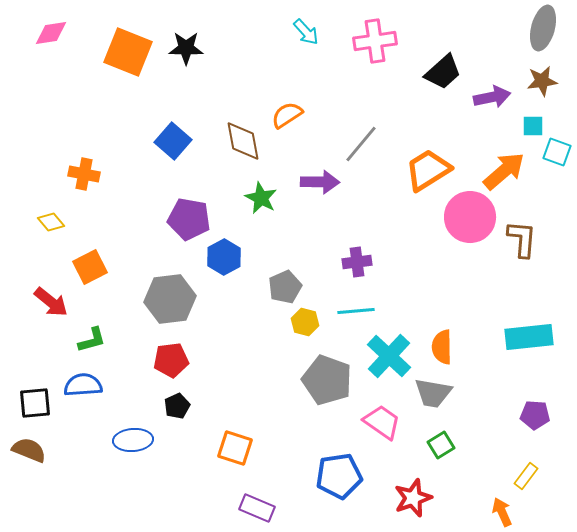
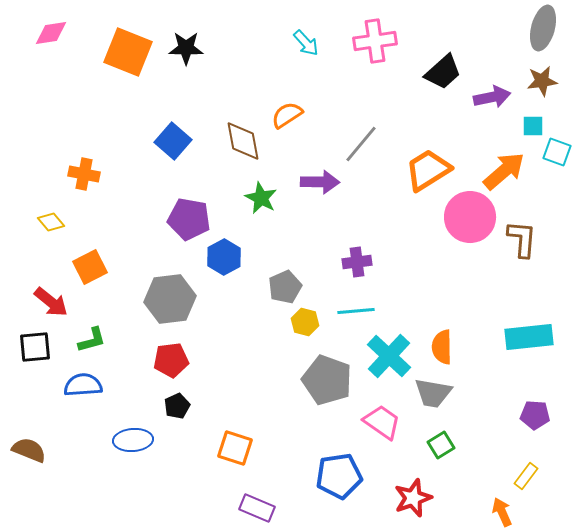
cyan arrow at (306, 32): moved 11 px down
black square at (35, 403): moved 56 px up
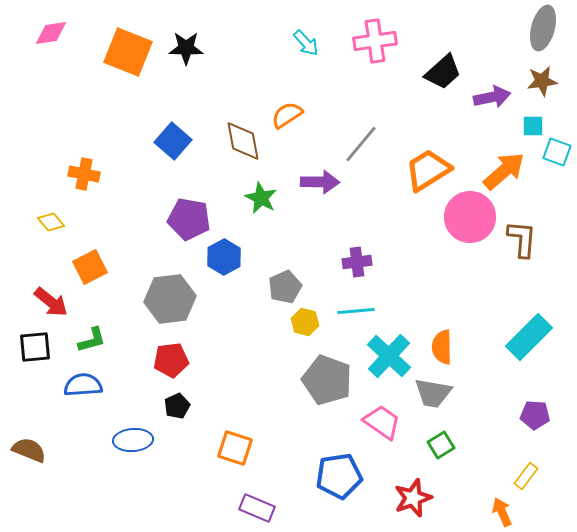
cyan rectangle at (529, 337): rotated 39 degrees counterclockwise
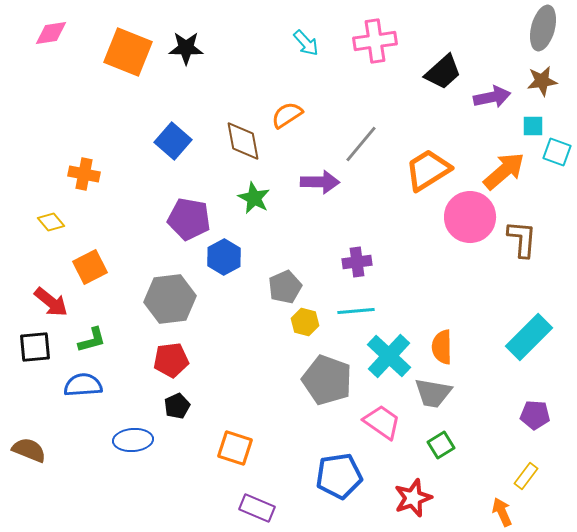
green star at (261, 198): moved 7 px left
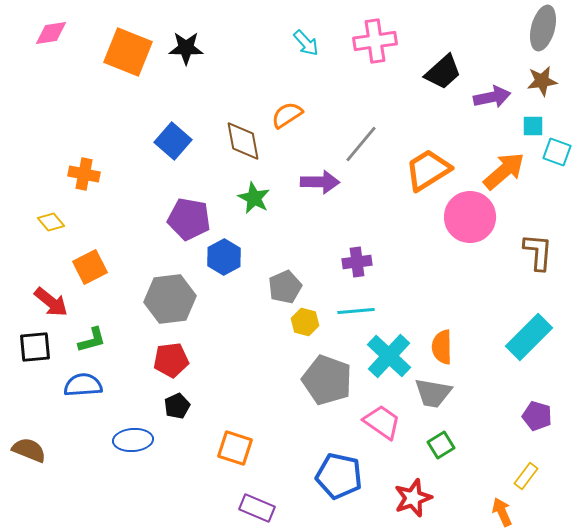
brown L-shape at (522, 239): moved 16 px right, 13 px down
purple pentagon at (535, 415): moved 2 px right, 1 px down; rotated 12 degrees clockwise
blue pentagon at (339, 476): rotated 21 degrees clockwise
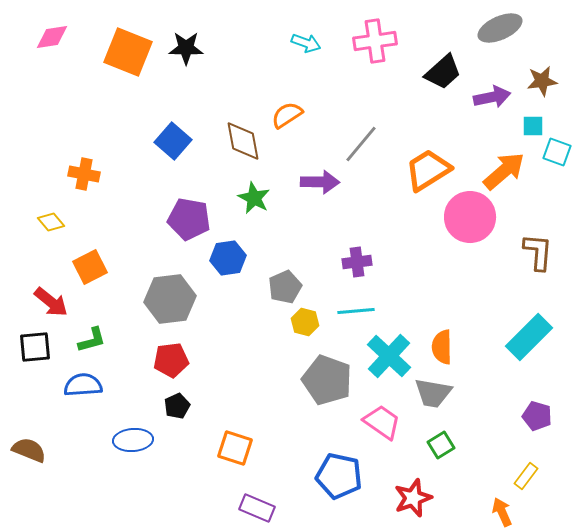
gray ellipse at (543, 28): moved 43 px left; rotated 51 degrees clockwise
pink diamond at (51, 33): moved 1 px right, 4 px down
cyan arrow at (306, 43): rotated 28 degrees counterclockwise
blue hexagon at (224, 257): moved 4 px right, 1 px down; rotated 20 degrees clockwise
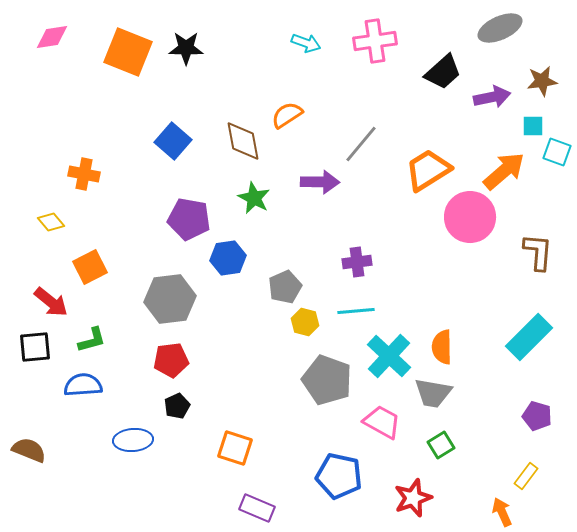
pink trapezoid at (382, 422): rotated 6 degrees counterclockwise
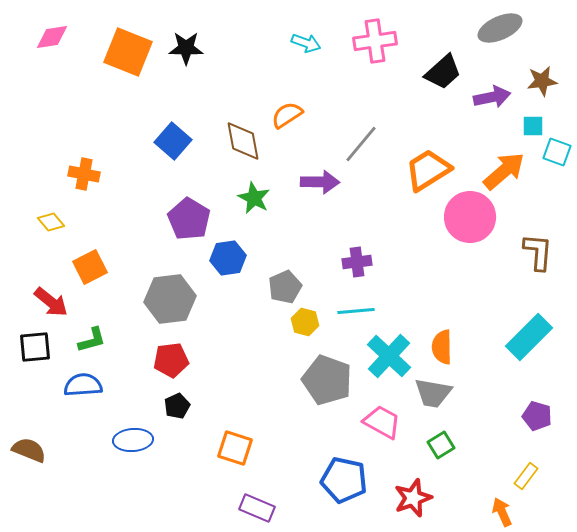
purple pentagon at (189, 219): rotated 21 degrees clockwise
blue pentagon at (339, 476): moved 5 px right, 4 px down
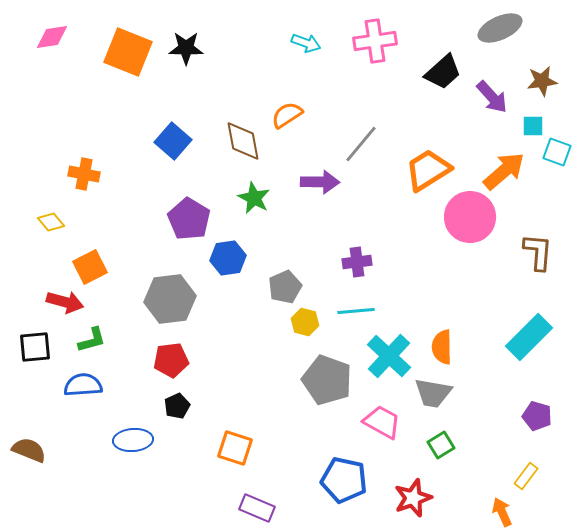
purple arrow at (492, 97): rotated 60 degrees clockwise
red arrow at (51, 302): moved 14 px right; rotated 24 degrees counterclockwise
